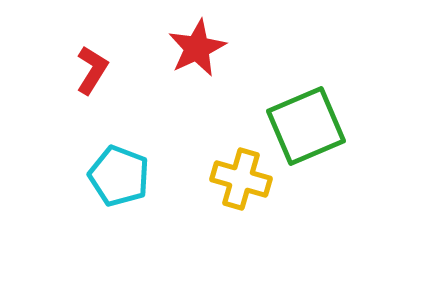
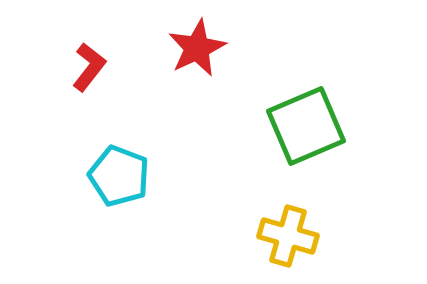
red L-shape: moved 3 px left, 3 px up; rotated 6 degrees clockwise
yellow cross: moved 47 px right, 57 px down
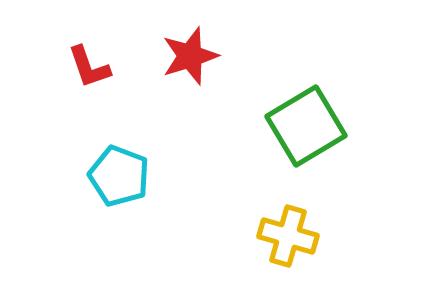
red star: moved 7 px left, 8 px down; rotated 8 degrees clockwise
red L-shape: rotated 123 degrees clockwise
green square: rotated 8 degrees counterclockwise
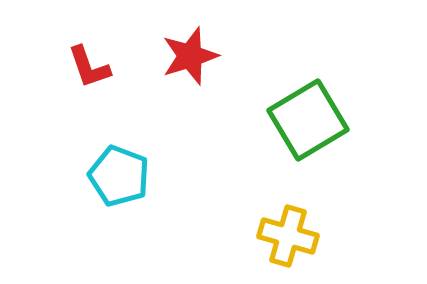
green square: moved 2 px right, 6 px up
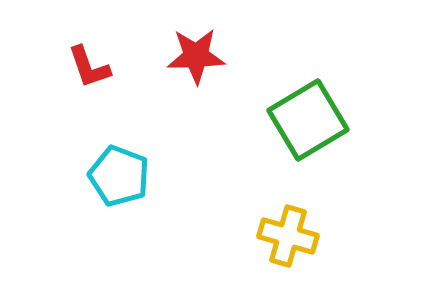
red star: moved 6 px right; rotated 16 degrees clockwise
